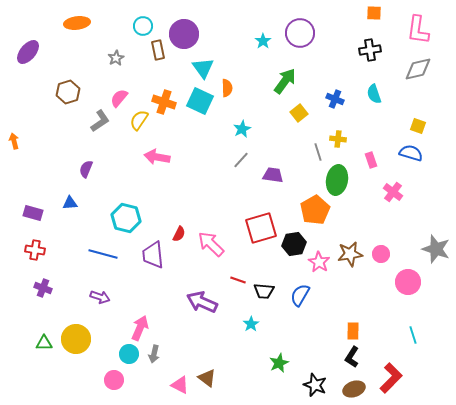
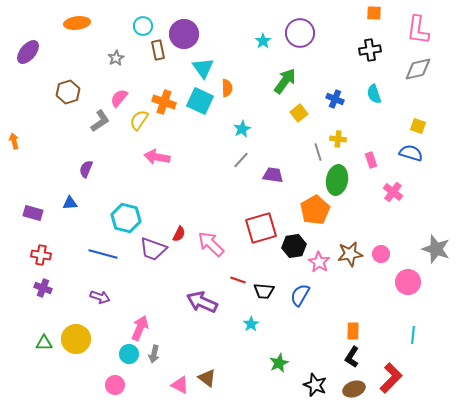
black hexagon at (294, 244): moved 2 px down
red cross at (35, 250): moved 6 px right, 5 px down
purple trapezoid at (153, 255): moved 6 px up; rotated 64 degrees counterclockwise
cyan line at (413, 335): rotated 24 degrees clockwise
pink circle at (114, 380): moved 1 px right, 5 px down
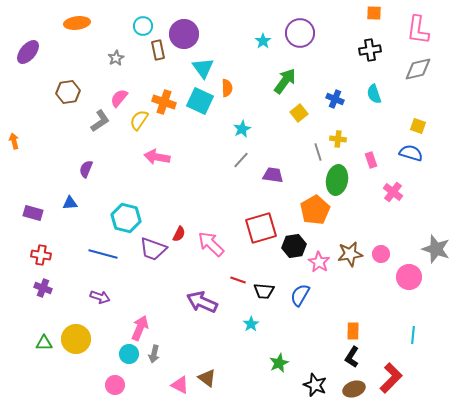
brown hexagon at (68, 92): rotated 10 degrees clockwise
pink circle at (408, 282): moved 1 px right, 5 px up
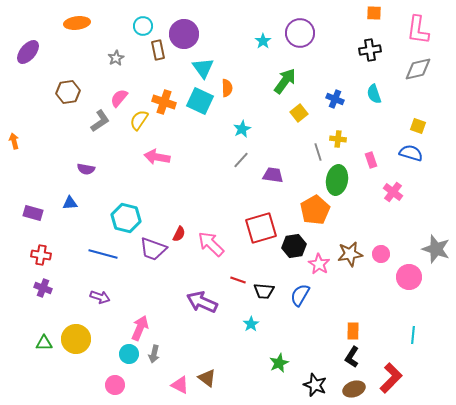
purple semicircle at (86, 169): rotated 102 degrees counterclockwise
pink star at (319, 262): moved 2 px down
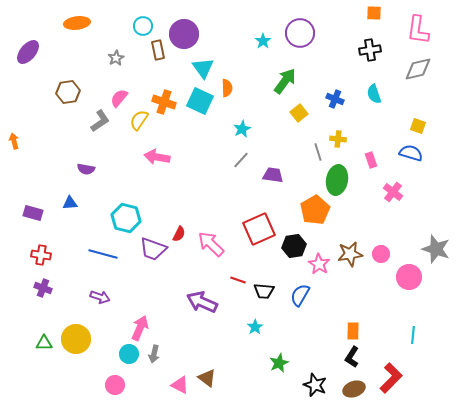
red square at (261, 228): moved 2 px left, 1 px down; rotated 8 degrees counterclockwise
cyan star at (251, 324): moved 4 px right, 3 px down
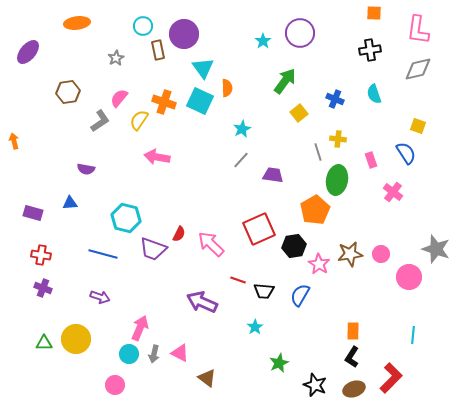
blue semicircle at (411, 153): moved 5 px left; rotated 40 degrees clockwise
pink triangle at (180, 385): moved 32 px up
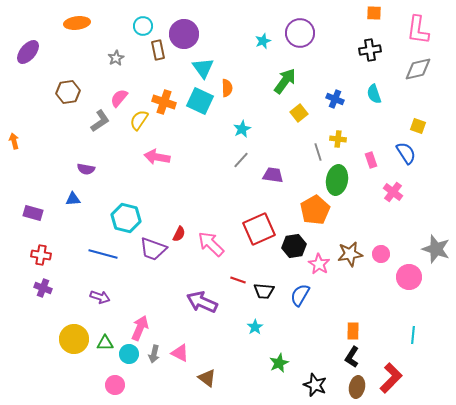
cyan star at (263, 41): rotated 14 degrees clockwise
blue triangle at (70, 203): moved 3 px right, 4 px up
yellow circle at (76, 339): moved 2 px left
green triangle at (44, 343): moved 61 px right
brown ellipse at (354, 389): moved 3 px right, 2 px up; rotated 60 degrees counterclockwise
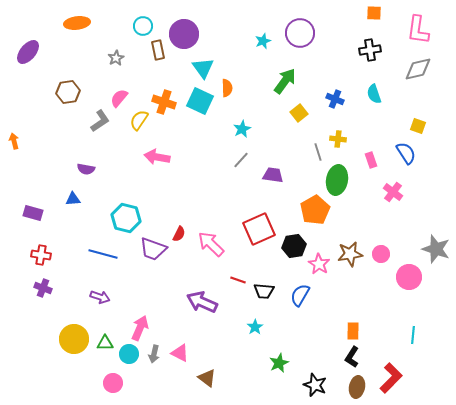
pink circle at (115, 385): moved 2 px left, 2 px up
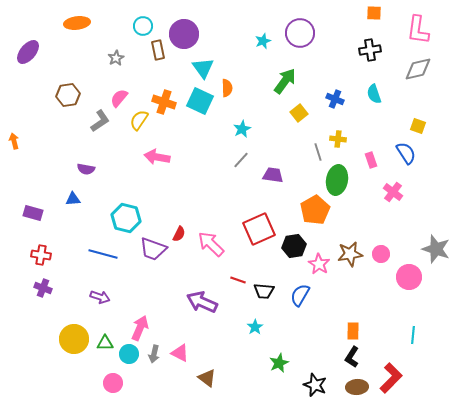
brown hexagon at (68, 92): moved 3 px down
brown ellipse at (357, 387): rotated 75 degrees clockwise
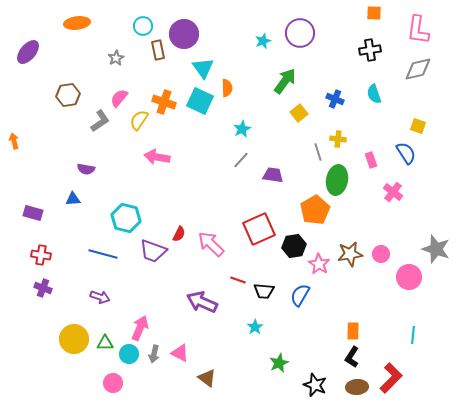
purple trapezoid at (153, 249): moved 2 px down
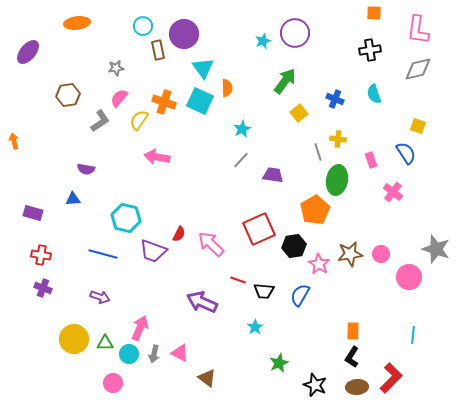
purple circle at (300, 33): moved 5 px left
gray star at (116, 58): moved 10 px down; rotated 21 degrees clockwise
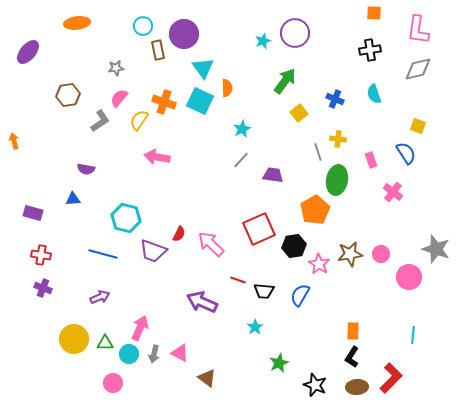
purple arrow at (100, 297): rotated 42 degrees counterclockwise
